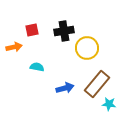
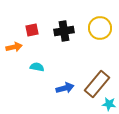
yellow circle: moved 13 px right, 20 px up
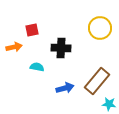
black cross: moved 3 px left, 17 px down; rotated 12 degrees clockwise
brown rectangle: moved 3 px up
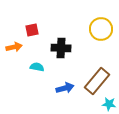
yellow circle: moved 1 px right, 1 px down
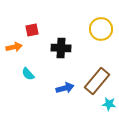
cyan semicircle: moved 9 px left, 7 px down; rotated 144 degrees counterclockwise
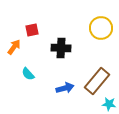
yellow circle: moved 1 px up
orange arrow: rotated 42 degrees counterclockwise
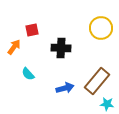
cyan star: moved 2 px left
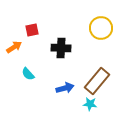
orange arrow: rotated 21 degrees clockwise
cyan star: moved 17 px left
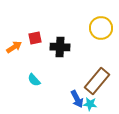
red square: moved 3 px right, 8 px down
black cross: moved 1 px left, 1 px up
cyan semicircle: moved 6 px right, 6 px down
blue arrow: moved 12 px right, 11 px down; rotated 78 degrees clockwise
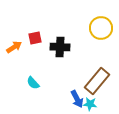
cyan semicircle: moved 1 px left, 3 px down
